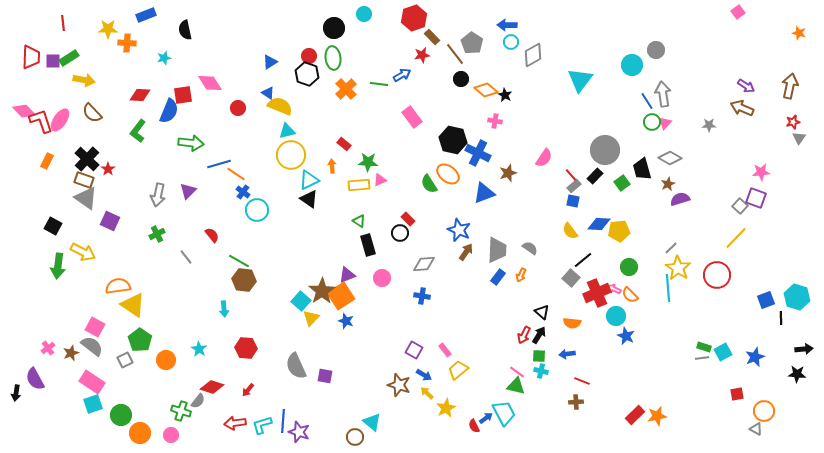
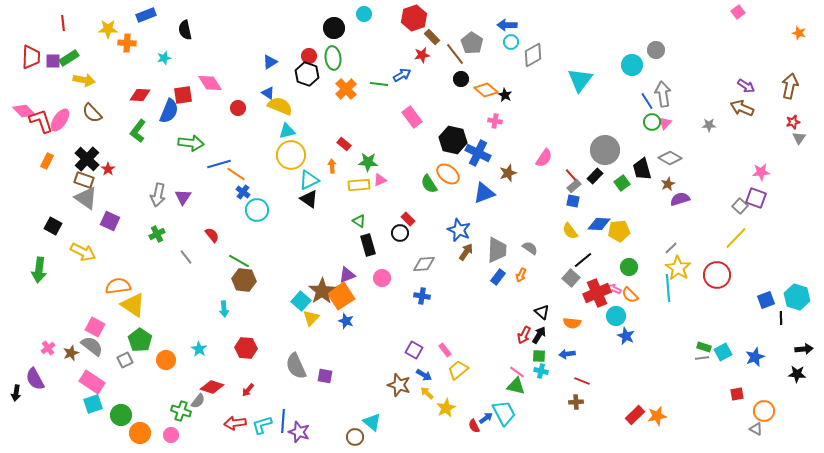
purple triangle at (188, 191): moved 5 px left, 6 px down; rotated 12 degrees counterclockwise
green arrow at (58, 266): moved 19 px left, 4 px down
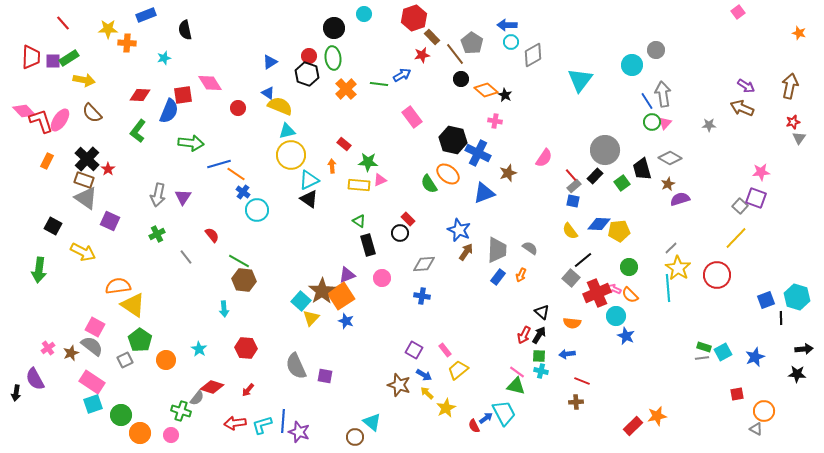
red line at (63, 23): rotated 35 degrees counterclockwise
yellow rectangle at (359, 185): rotated 10 degrees clockwise
gray semicircle at (198, 401): moved 1 px left, 3 px up
red rectangle at (635, 415): moved 2 px left, 11 px down
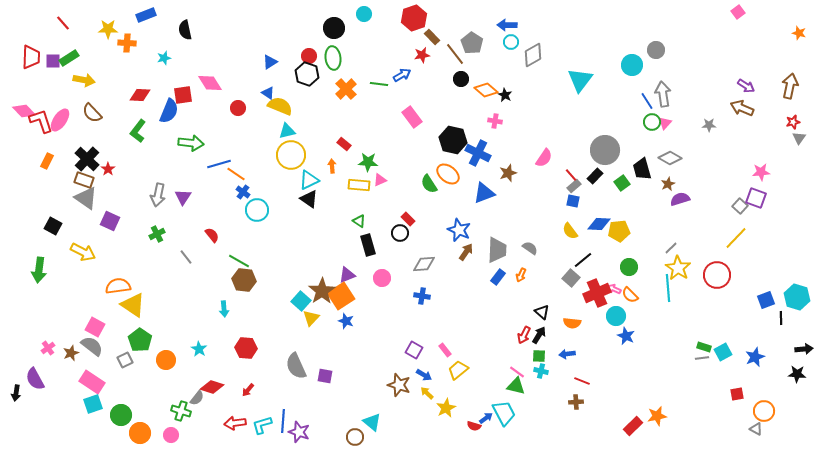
red semicircle at (474, 426): rotated 48 degrees counterclockwise
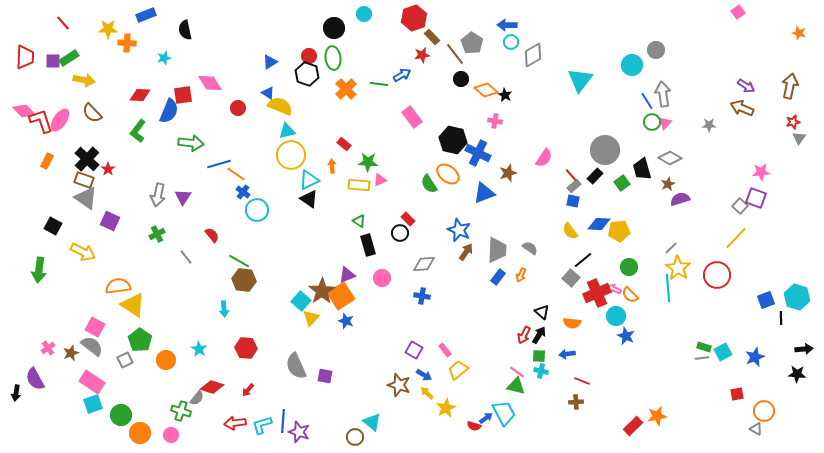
red trapezoid at (31, 57): moved 6 px left
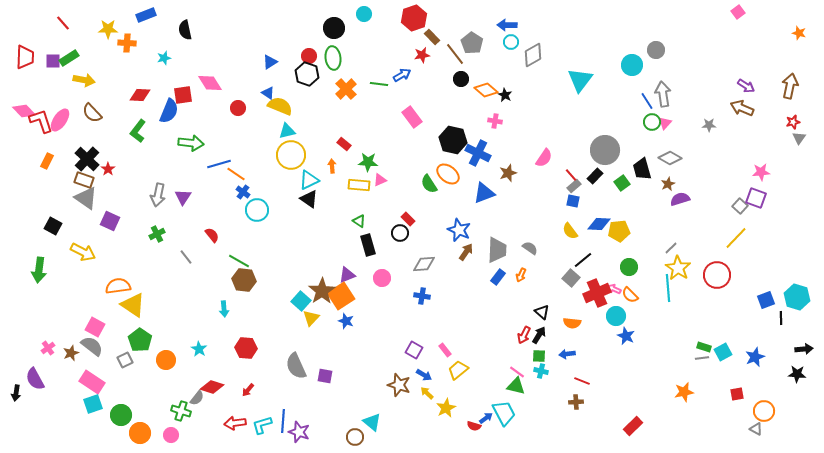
orange star at (657, 416): moved 27 px right, 24 px up
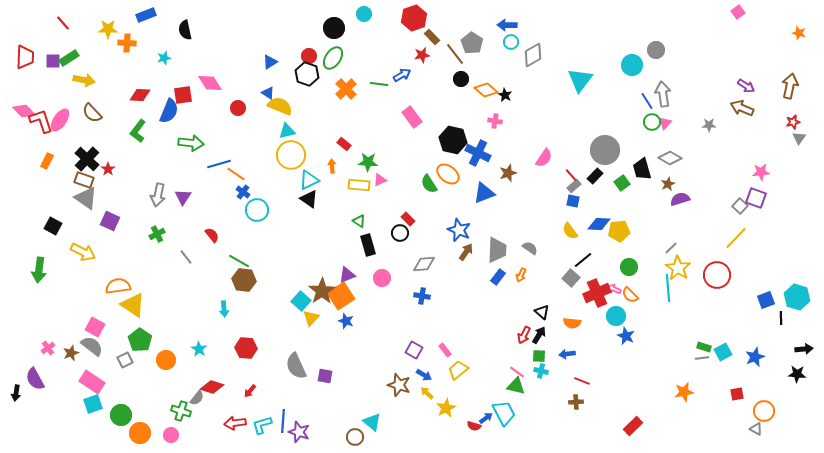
green ellipse at (333, 58): rotated 40 degrees clockwise
red arrow at (248, 390): moved 2 px right, 1 px down
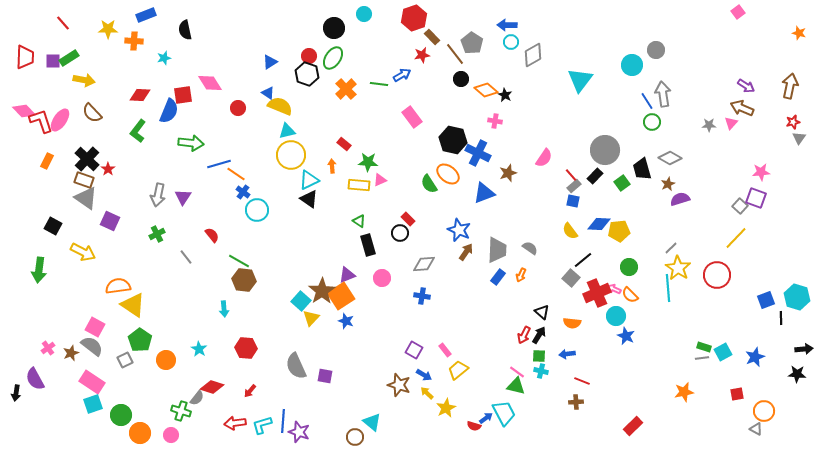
orange cross at (127, 43): moved 7 px right, 2 px up
pink triangle at (665, 123): moved 66 px right
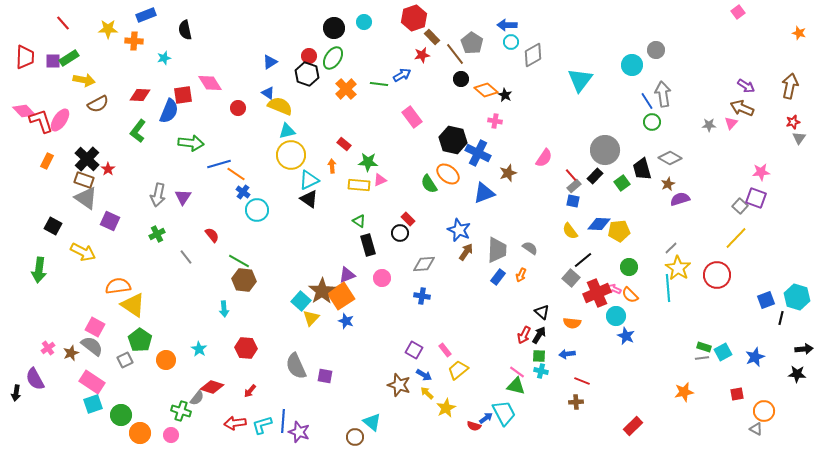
cyan circle at (364, 14): moved 8 px down
brown semicircle at (92, 113): moved 6 px right, 9 px up; rotated 75 degrees counterclockwise
black line at (781, 318): rotated 16 degrees clockwise
